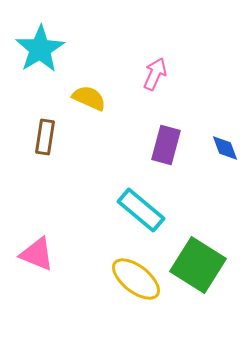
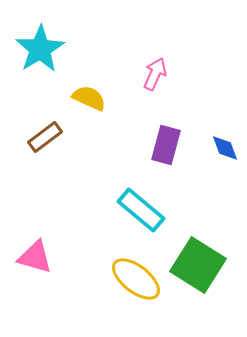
brown rectangle: rotated 44 degrees clockwise
pink triangle: moved 2 px left, 3 px down; rotated 6 degrees counterclockwise
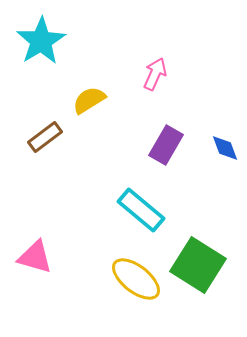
cyan star: moved 1 px right, 8 px up
yellow semicircle: moved 2 px down; rotated 56 degrees counterclockwise
purple rectangle: rotated 15 degrees clockwise
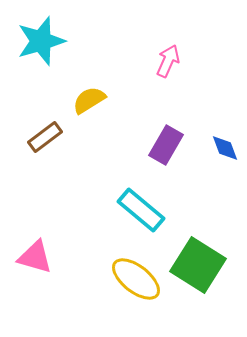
cyan star: rotated 15 degrees clockwise
pink arrow: moved 13 px right, 13 px up
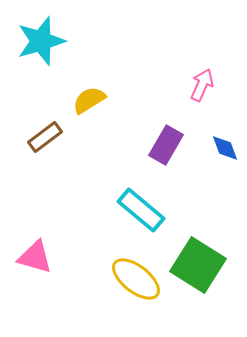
pink arrow: moved 34 px right, 24 px down
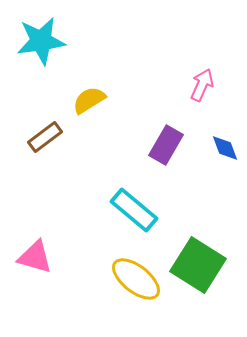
cyan star: rotated 9 degrees clockwise
cyan rectangle: moved 7 px left
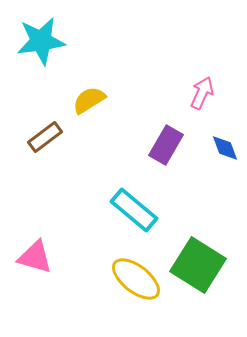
pink arrow: moved 8 px down
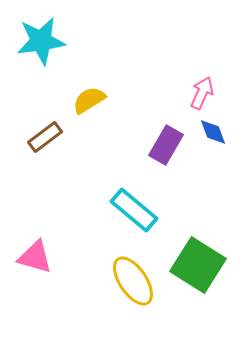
blue diamond: moved 12 px left, 16 px up
yellow ellipse: moved 3 px left, 2 px down; rotated 18 degrees clockwise
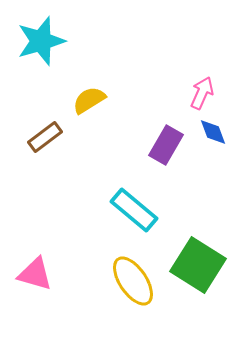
cyan star: rotated 9 degrees counterclockwise
pink triangle: moved 17 px down
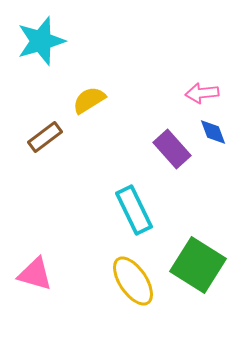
pink arrow: rotated 120 degrees counterclockwise
purple rectangle: moved 6 px right, 4 px down; rotated 72 degrees counterclockwise
cyan rectangle: rotated 24 degrees clockwise
